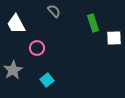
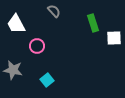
pink circle: moved 2 px up
gray star: rotated 30 degrees counterclockwise
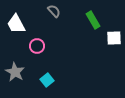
green rectangle: moved 3 px up; rotated 12 degrees counterclockwise
gray star: moved 2 px right, 2 px down; rotated 18 degrees clockwise
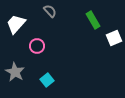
gray semicircle: moved 4 px left
white trapezoid: rotated 70 degrees clockwise
white square: rotated 21 degrees counterclockwise
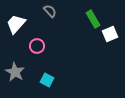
green rectangle: moved 1 px up
white square: moved 4 px left, 4 px up
cyan square: rotated 24 degrees counterclockwise
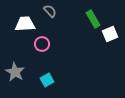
white trapezoid: moved 9 px right; rotated 45 degrees clockwise
pink circle: moved 5 px right, 2 px up
cyan square: rotated 32 degrees clockwise
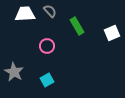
green rectangle: moved 16 px left, 7 px down
white trapezoid: moved 10 px up
white square: moved 2 px right, 1 px up
pink circle: moved 5 px right, 2 px down
gray star: moved 1 px left
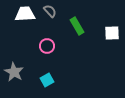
white square: rotated 21 degrees clockwise
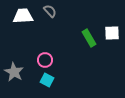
white trapezoid: moved 2 px left, 2 px down
green rectangle: moved 12 px right, 12 px down
pink circle: moved 2 px left, 14 px down
cyan square: rotated 32 degrees counterclockwise
